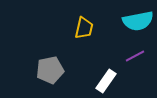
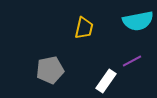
purple line: moved 3 px left, 5 px down
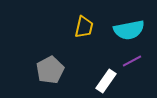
cyan semicircle: moved 9 px left, 9 px down
yellow trapezoid: moved 1 px up
gray pentagon: rotated 16 degrees counterclockwise
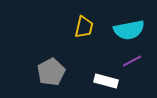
gray pentagon: moved 1 px right, 2 px down
white rectangle: rotated 70 degrees clockwise
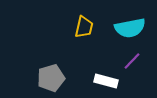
cyan semicircle: moved 1 px right, 2 px up
purple line: rotated 18 degrees counterclockwise
gray pentagon: moved 6 px down; rotated 12 degrees clockwise
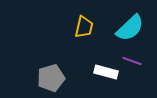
cyan semicircle: rotated 32 degrees counterclockwise
purple line: rotated 66 degrees clockwise
white rectangle: moved 9 px up
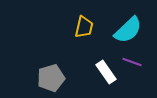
cyan semicircle: moved 2 px left, 2 px down
purple line: moved 1 px down
white rectangle: rotated 40 degrees clockwise
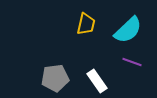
yellow trapezoid: moved 2 px right, 3 px up
white rectangle: moved 9 px left, 9 px down
gray pentagon: moved 4 px right; rotated 8 degrees clockwise
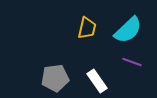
yellow trapezoid: moved 1 px right, 4 px down
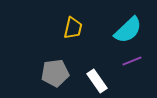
yellow trapezoid: moved 14 px left
purple line: moved 1 px up; rotated 42 degrees counterclockwise
gray pentagon: moved 5 px up
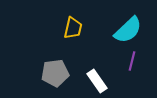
purple line: rotated 54 degrees counterclockwise
